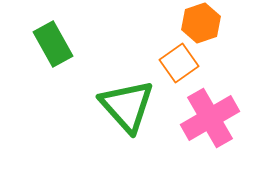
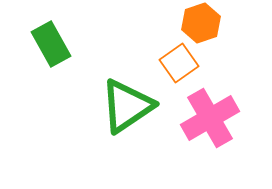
green rectangle: moved 2 px left
green triangle: rotated 38 degrees clockwise
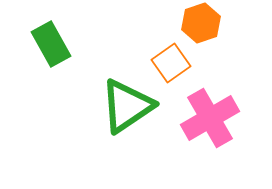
orange square: moved 8 px left
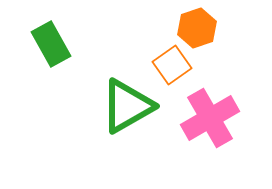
orange hexagon: moved 4 px left, 5 px down
orange square: moved 1 px right, 2 px down
green triangle: rotated 4 degrees clockwise
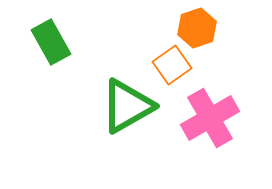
green rectangle: moved 2 px up
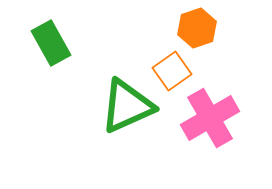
green rectangle: moved 1 px down
orange square: moved 6 px down
green triangle: rotated 6 degrees clockwise
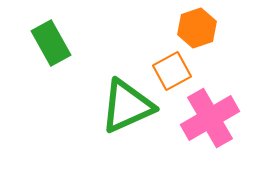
orange square: rotated 6 degrees clockwise
